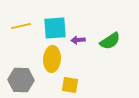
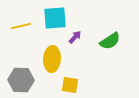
cyan square: moved 10 px up
purple arrow: moved 3 px left, 3 px up; rotated 136 degrees clockwise
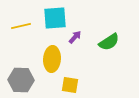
green semicircle: moved 1 px left, 1 px down
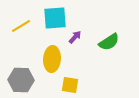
yellow line: rotated 18 degrees counterclockwise
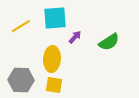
yellow square: moved 16 px left
